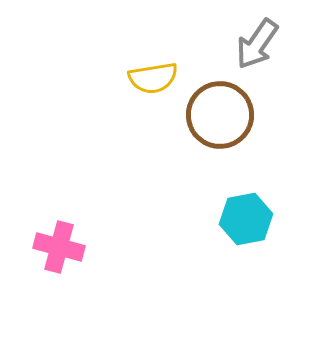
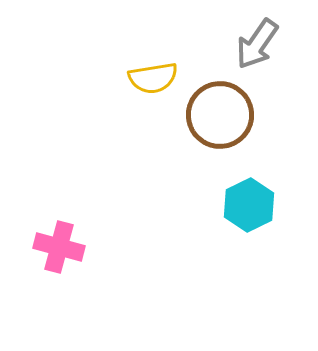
cyan hexagon: moved 3 px right, 14 px up; rotated 15 degrees counterclockwise
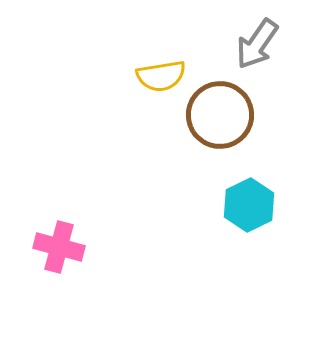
yellow semicircle: moved 8 px right, 2 px up
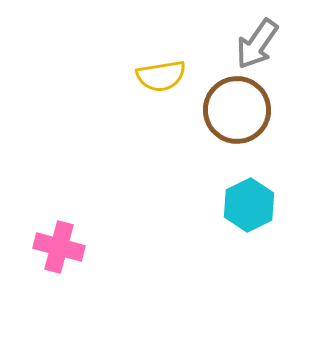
brown circle: moved 17 px right, 5 px up
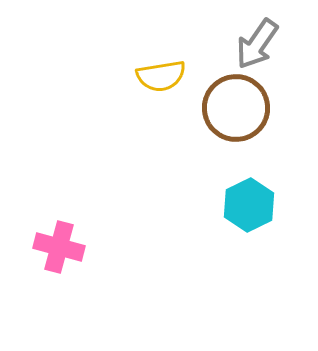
brown circle: moved 1 px left, 2 px up
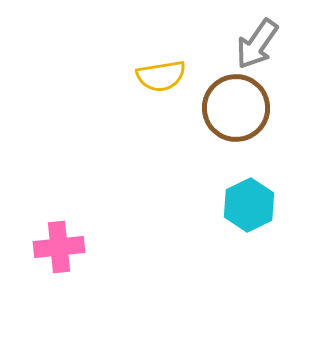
pink cross: rotated 21 degrees counterclockwise
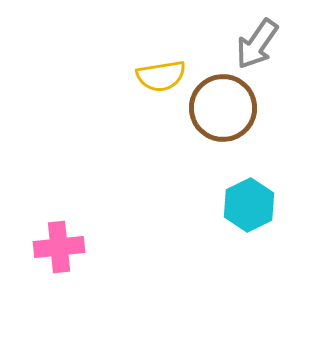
brown circle: moved 13 px left
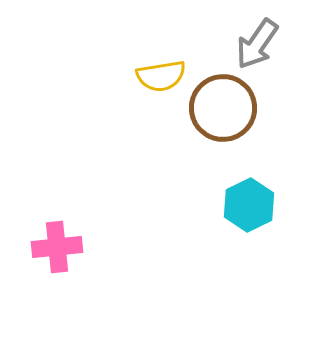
pink cross: moved 2 px left
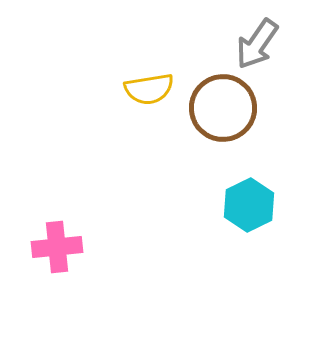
yellow semicircle: moved 12 px left, 13 px down
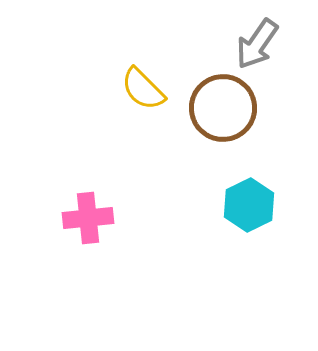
yellow semicircle: moved 6 px left; rotated 54 degrees clockwise
pink cross: moved 31 px right, 29 px up
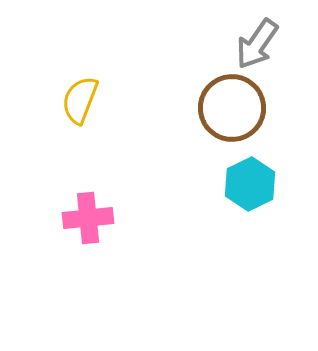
yellow semicircle: moved 63 px left, 11 px down; rotated 66 degrees clockwise
brown circle: moved 9 px right
cyan hexagon: moved 1 px right, 21 px up
